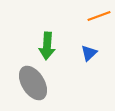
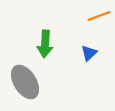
green arrow: moved 2 px left, 2 px up
gray ellipse: moved 8 px left, 1 px up
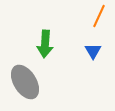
orange line: rotated 45 degrees counterclockwise
blue triangle: moved 4 px right, 2 px up; rotated 18 degrees counterclockwise
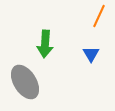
blue triangle: moved 2 px left, 3 px down
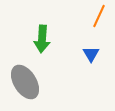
green arrow: moved 3 px left, 5 px up
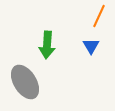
green arrow: moved 5 px right, 6 px down
blue triangle: moved 8 px up
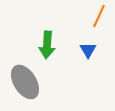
blue triangle: moved 3 px left, 4 px down
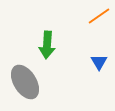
orange line: rotated 30 degrees clockwise
blue triangle: moved 11 px right, 12 px down
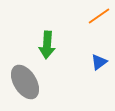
blue triangle: rotated 24 degrees clockwise
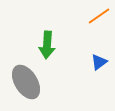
gray ellipse: moved 1 px right
